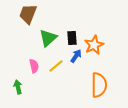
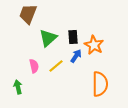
black rectangle: moved 1 px right, 1 px up
orange star: rotated 18 degrees counterclockwise
orange semicircle: moved 1 px right, 1 px up
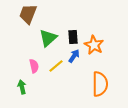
blue arrow: moved 2 px left
green arrow: moved 4 px right
